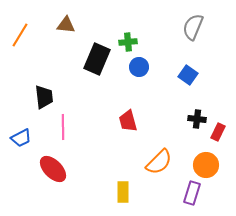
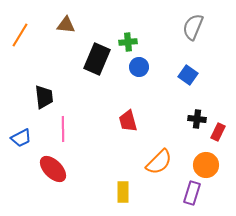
pink line: moved 2 px down
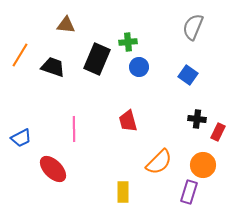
orange line: moved 20 px down
black trapezoid: moved 9 px right, 30 px up; rotated 65 degrees counterclockwise
pink line: moved 11 px right
orange circle: moved 3 px left
purple rectangle: moved 3 px left, 1 px up
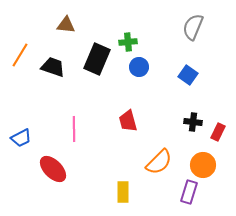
black cross: moved 4 px left, 3 px down
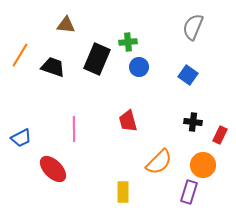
red rectangle: moved 2 px right, 3 px down
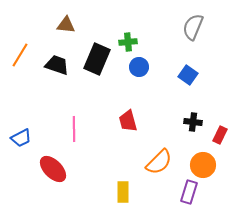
black trapezoid: moved 4 px right, 2 px up
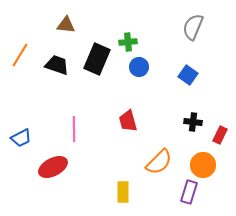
red ellipse: moved 2 px up; rotated 72 degrees counterclockwise
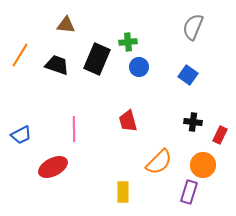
blue trapezoid: moved 3 px up
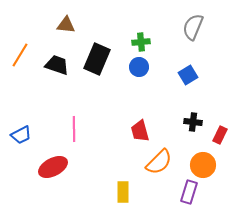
green cross: moved 13 px right
blue square: rotated 24 degrees clockwise
red trapezoid: moved 12 px right, 10 px down
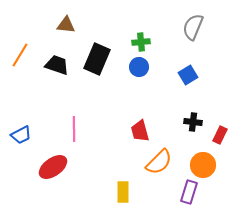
red ellipse: rotated 8 degrees counterclockwise
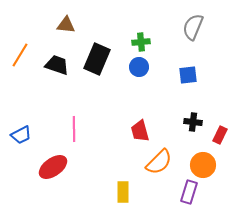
blue square: rotated 24 degrees clockwise
